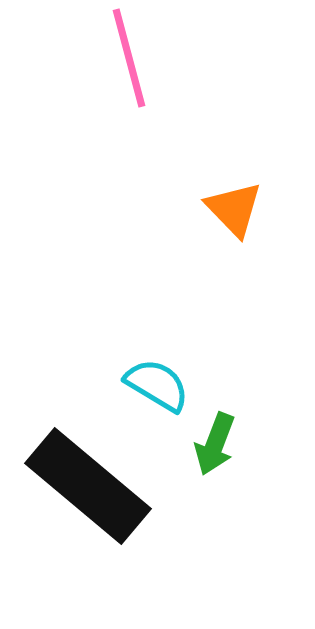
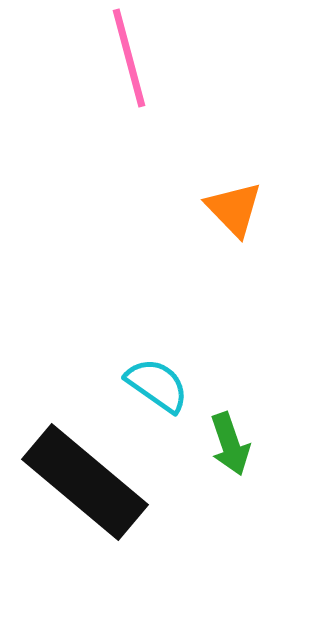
cyan semicircle: rotated 4 degrees clockwise
green arrow: moved 15 px right; rotated 40 degrees counterclockwise
black rectangle: moved 3 px left, 4 px up
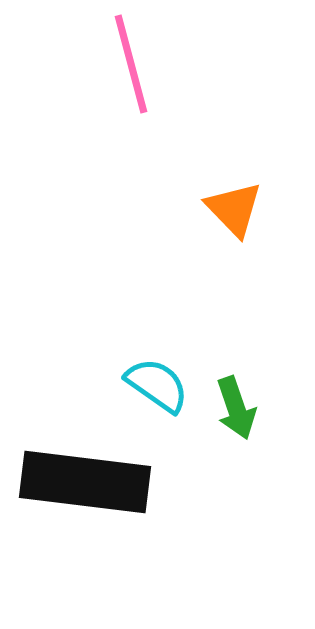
pink line: moved 2 px right, 6 px down
green arrow: moved 6 px right, 36 px up
black rectangle: rotated 33 degrees counterclockwise
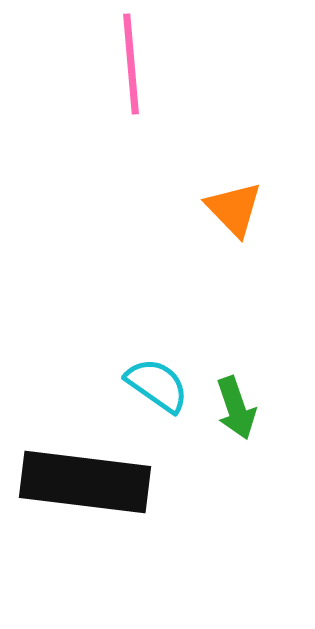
pink line: rotated 10 degrees clockwise
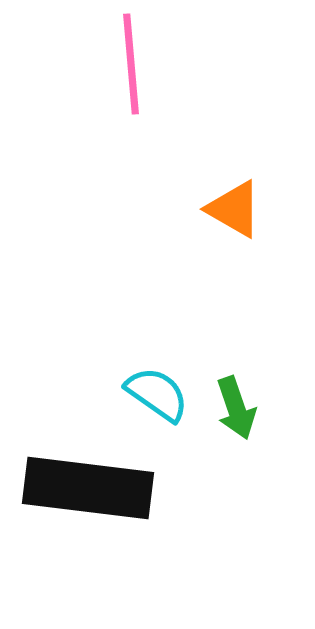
orange triangle: rotated 16 degrees counterclockwise
cyan semicircle: moved 9 px down
black rectangle: moved 3 px right, 6 px down
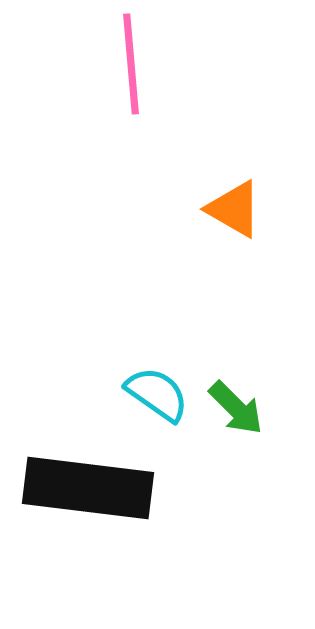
green arrow: rotated 26 degrees counterclockwise
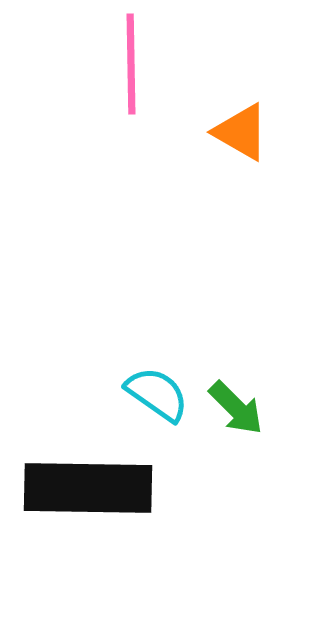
pink line: rotated 4 degrees clockwise
orange triangle: moved 7 px right, 77 px up
black rectangle: rotated 6 degrees counterclockwise
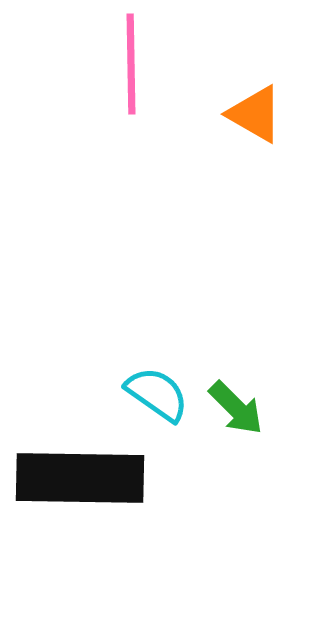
orange triangle: moved 14 px right, 18 px up
black rectangle: moved 8 px left, 10 px up
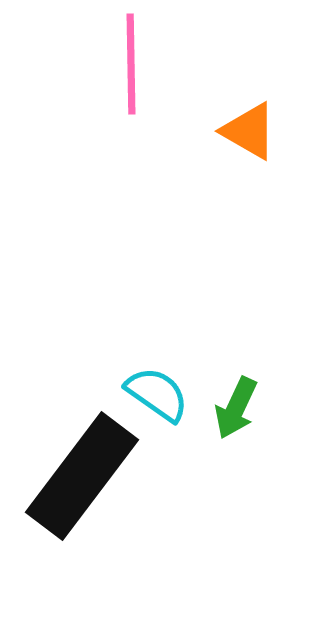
orange triangle: moved 6 px left, 17 px down
green arrow: rotated 70 degrees clockwise
black rectangle: moved 2 px right, 2 px up; rotated 54 degrees counterclockwise
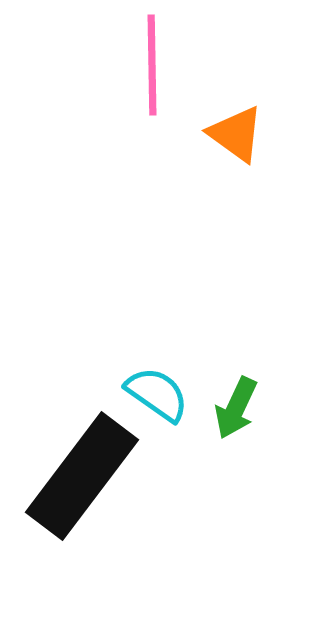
pink line: moved 21 px right, 1 px down
orange triangle: moved 13 px left, 3 px down; rotated 6 degrees clockwise
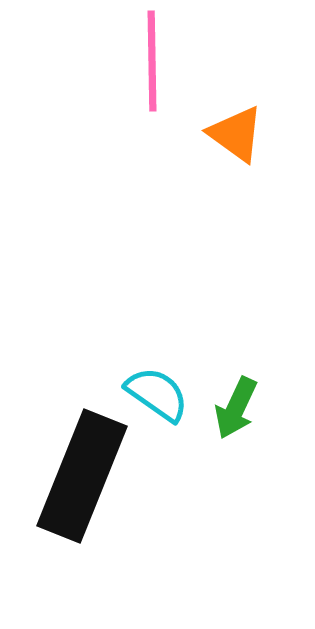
pink line: moved 4 px up
black rectangle: rotated 15 degrees counterclockwise
